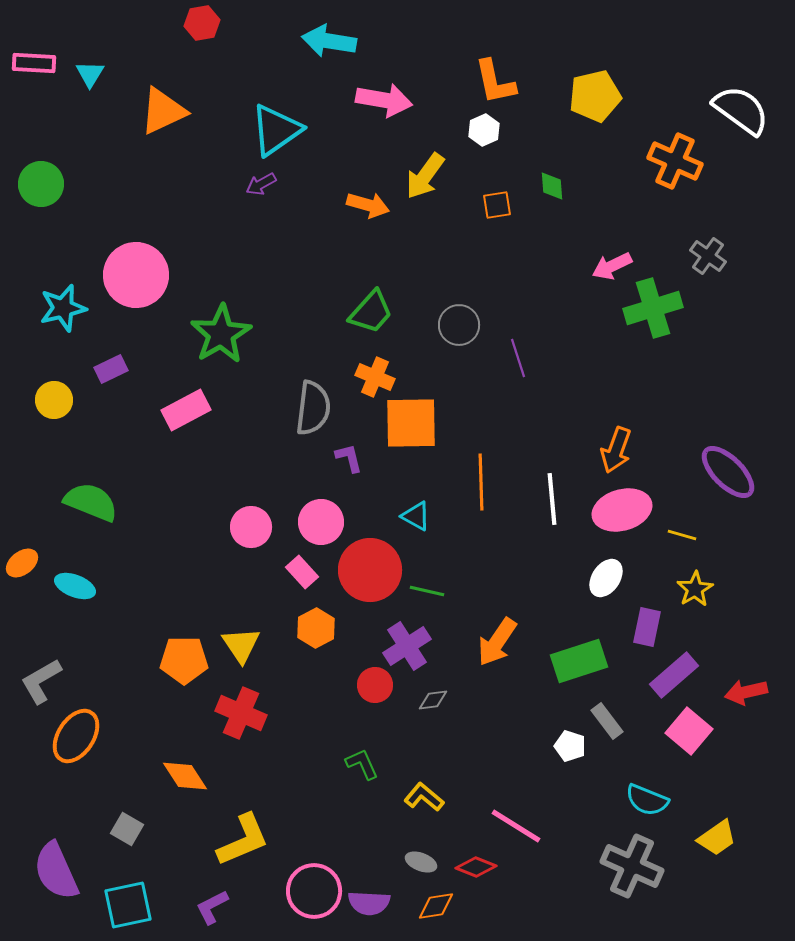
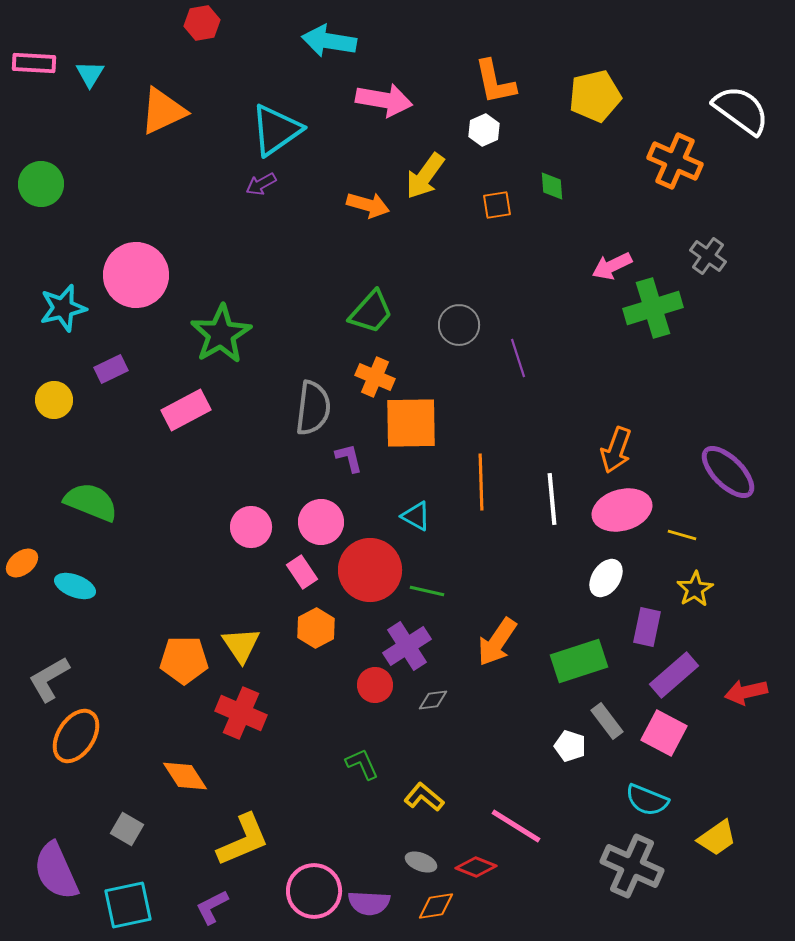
pink rectangle at (302, 572): rotated 8 degrees clockwise
gray L-shape at (41, 681): moved 8 px right, 2 px up
pink square at (689, 731): moved 25 px left, 2 px down; rotated 12 degrees counterclockwise
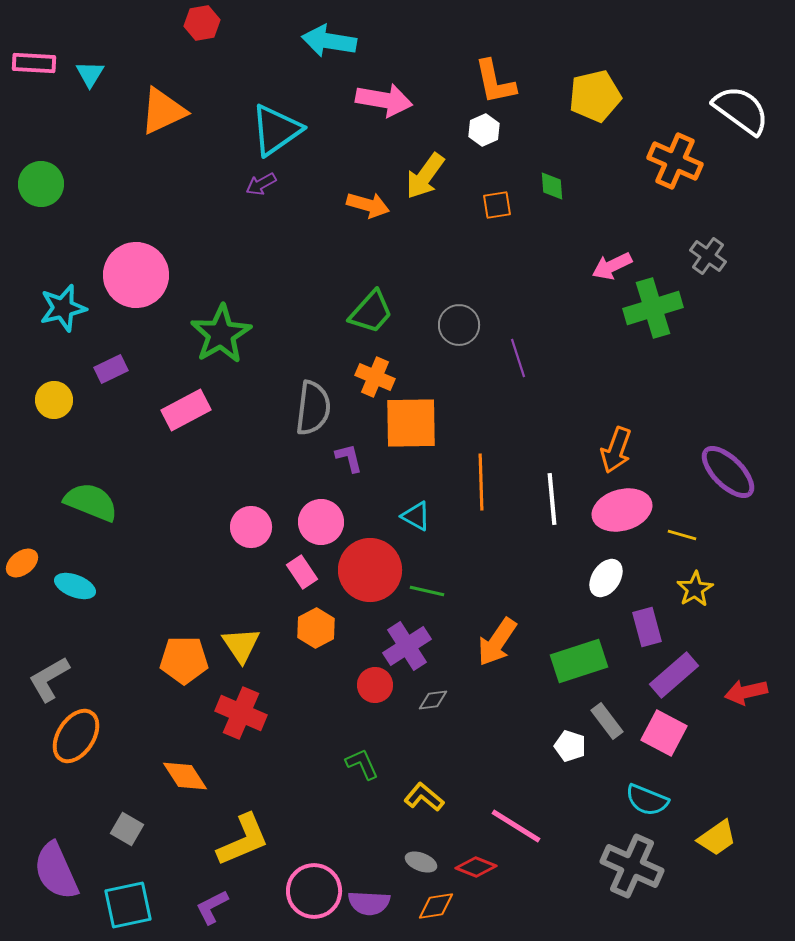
purple rectangle at (647, 627): rotated 27 degrees counterclockwise
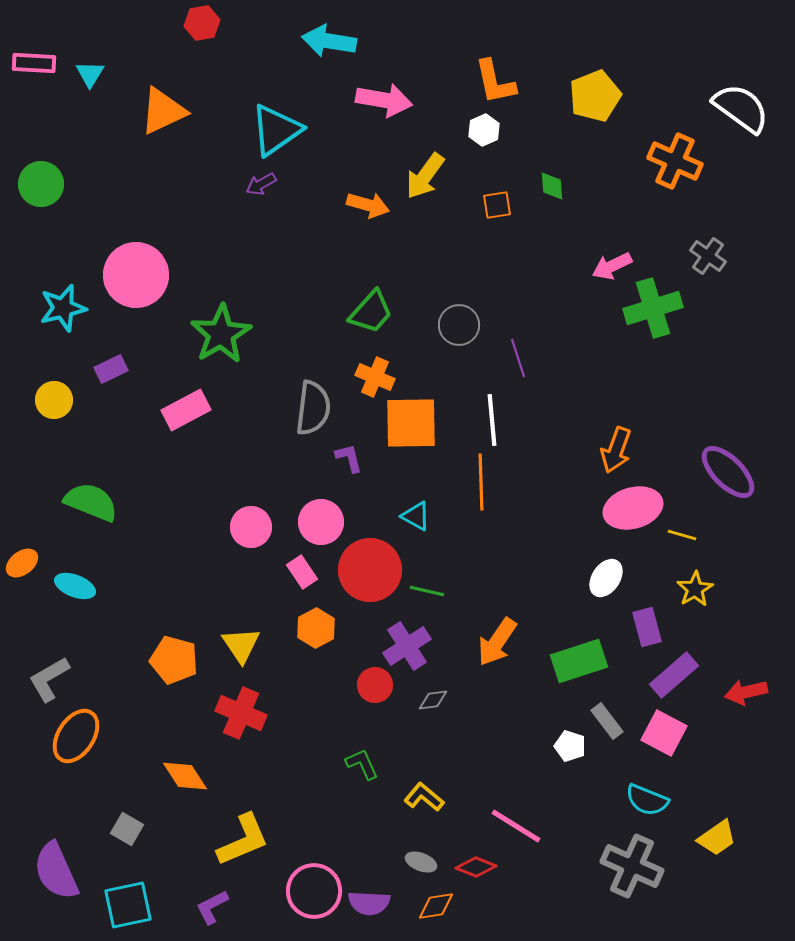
yellow pentagon at (595, 96): rotated 9 degrees counterclockwise
white semicircle at (741, 110): moved 2 px up
white line at (552, 499): moved 60 px left, 79 px up
pink ellipse at (622, 510): moved 11 px right, 2 px up
orange pentagon at (184, 660): moved 10 px left; rotated 15 degrees clockwise
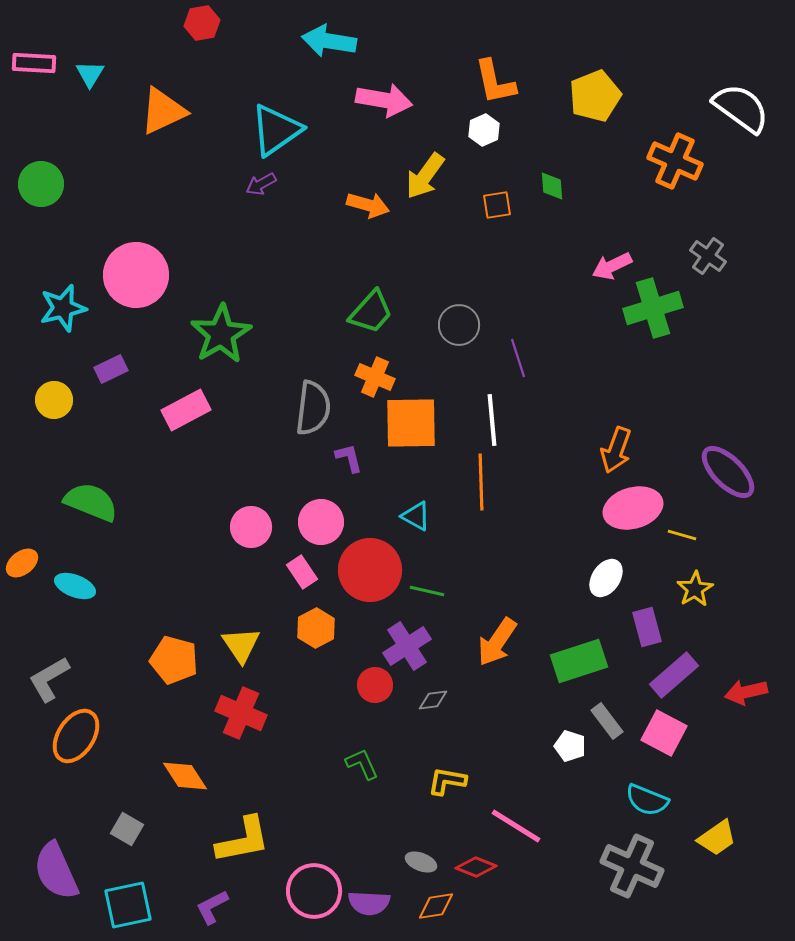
yellow L-shape at (424, 797): moved 23 px right, 16 px up; rotated 30 degrees counterclockwise
yellow L-shape at (243, 840): rotated 12 degrees clockwise
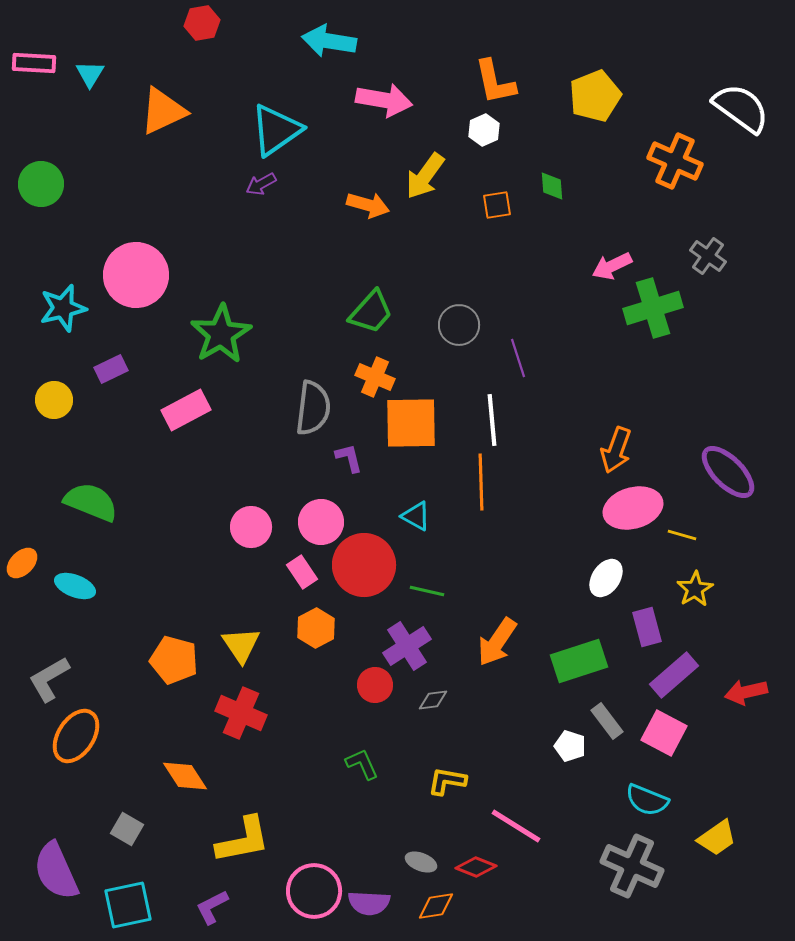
orange ellipse at (22, 563): rotated 8 degrees counterclockwise
red circle at (370, 570): moved 6 px left, 5 px up
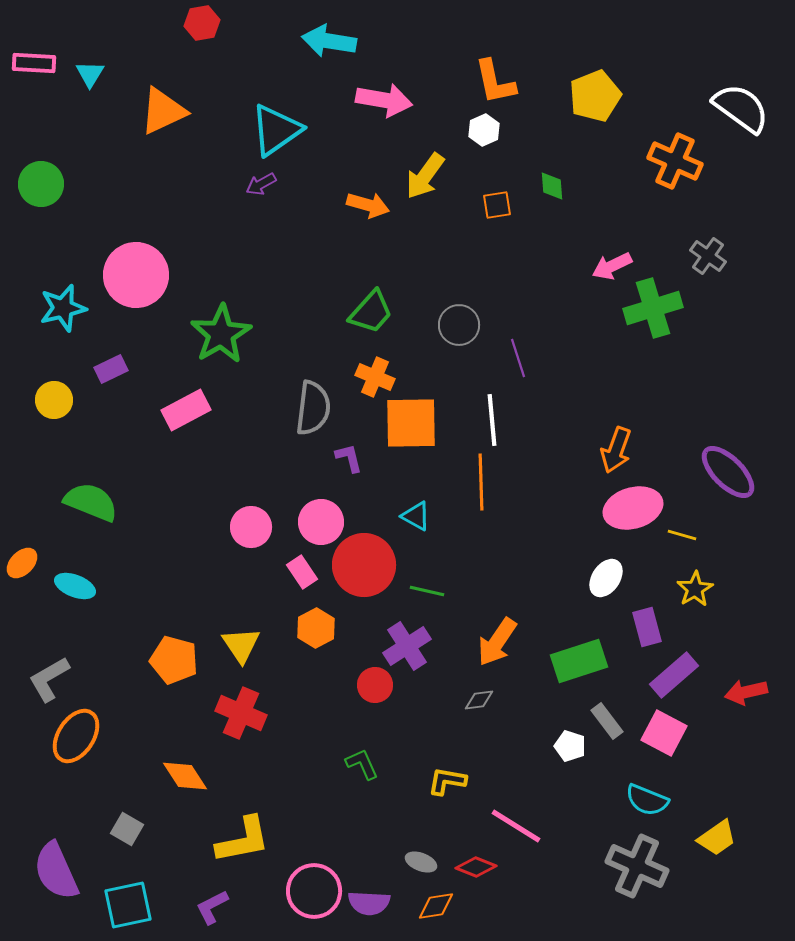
gray diamond at (433, 700): moved 46 px right
gray cross at (632, 866): moved 5 px right
